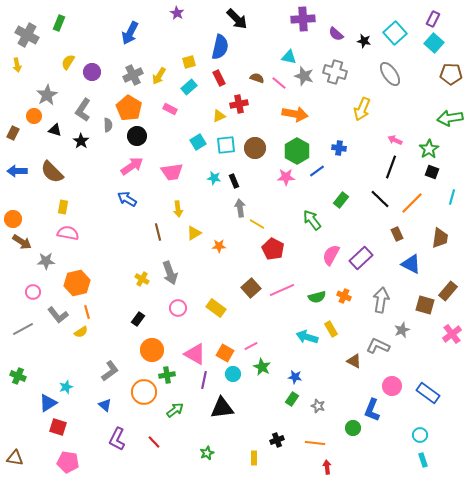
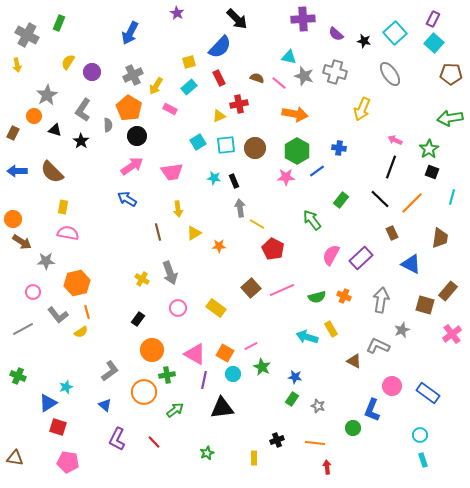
blue semicircle at (220, 47): rotated 30 degrees clockwise
yellow arrow at (159, 76): moved 3 px left, 10 px down
brown rectangle at (397, 234): moved 5 px left, 1 px up
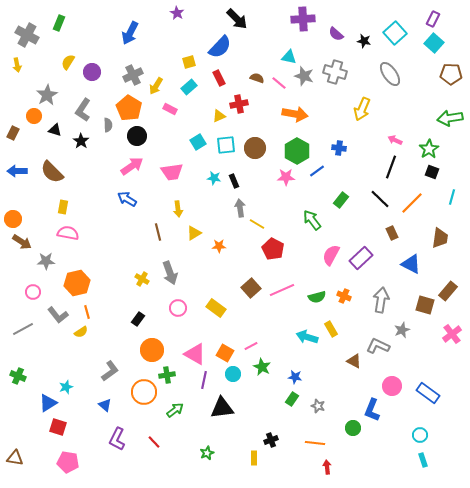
black cross at (277, 440): moved 6 px left
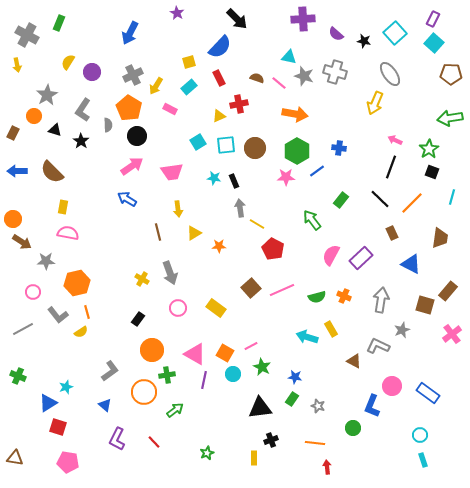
yellow arrow at (362, 109): moved 13 px right, 6 px up
black triangle at (222, 408): moved 38 px right
blue L-shape at (372, 410): moved 4 px up
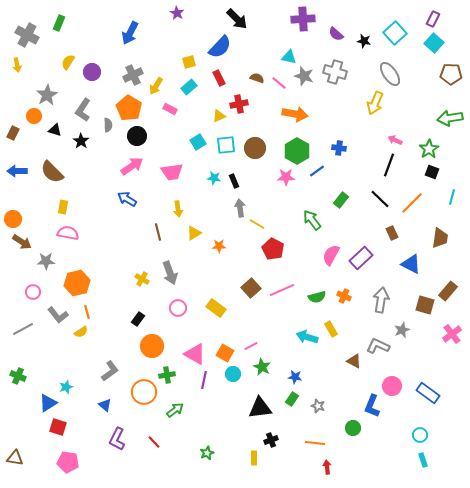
black line at (391, 167): moved 2 px left, 2 px up
orange circle at (152, 350): moved 4 px up
